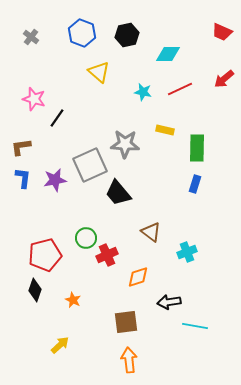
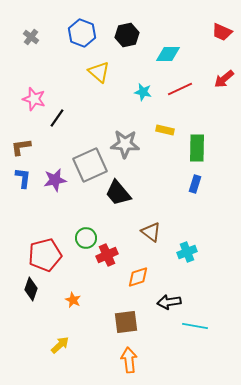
black diamond: moved 4 px left, 1 px up
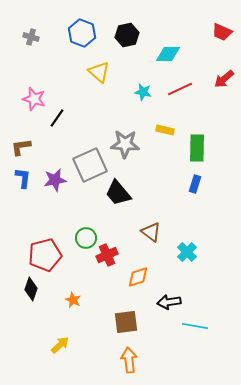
gray cross: rotated 21 degrees counterclockwise
cyan cross: rotated 24 degrees counterclockwise
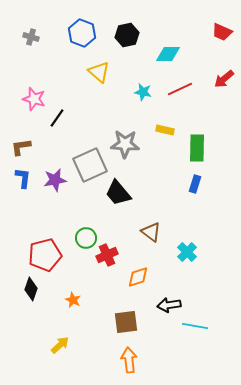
black arrow: moved 3 px down
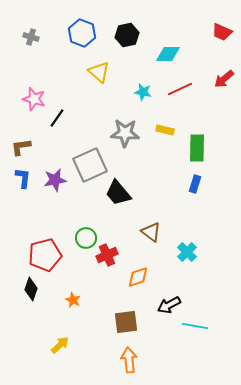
gray star: moved 11 px up
black arrow: rotated 20 degrees counterclockwise
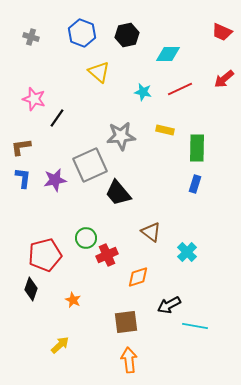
gray star: moved 4 px left, 3 px down; rotated 8 degrees counterclockwise
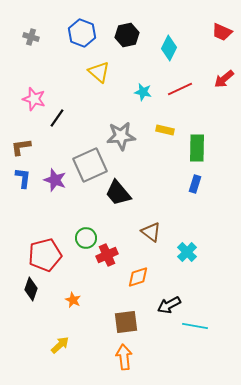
cyan diamond: moved 1 px right, 6 px up; rotated 65 degrees counterclockwise
purple star: rotated 30 degrees clockwise
orange arrow: moved 5 px left, 3 px up
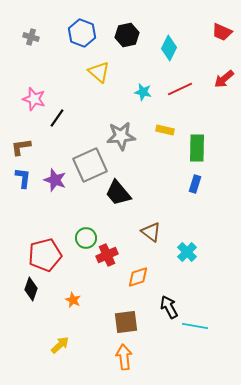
black arrow: moved 2 px down; rotated 90 degrees clockwise
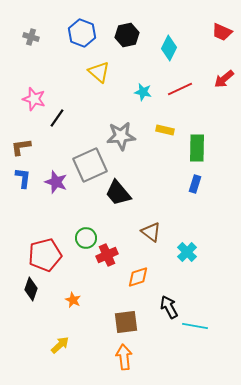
purple star: moved 1 px right, 2 px down
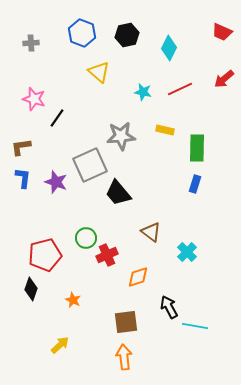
gray cross: moved 6 px down; rotated 21 degrees counterclockwise
